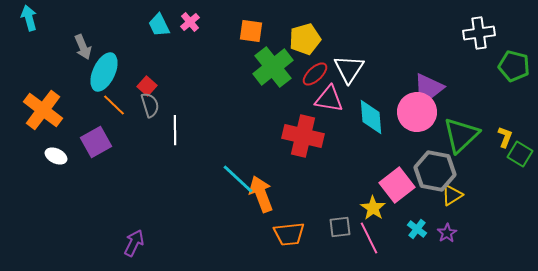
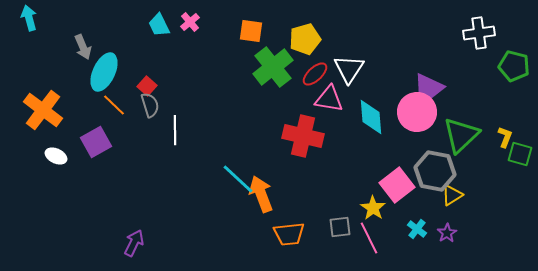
green square: rotated 15 degrees counterclockwise
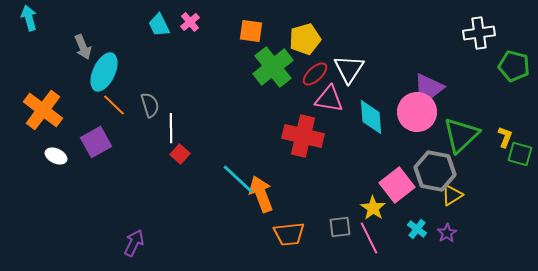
red square: moved 33 px right, 68 px down
white line: moved 4 px left, 2 px up
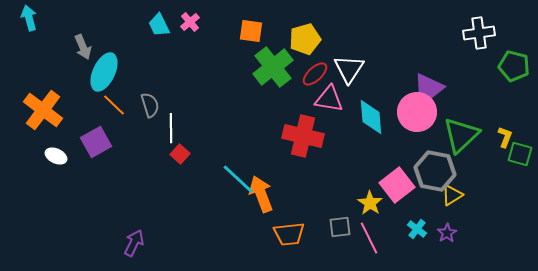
yellow star: moved 3 px left, 5 px up
